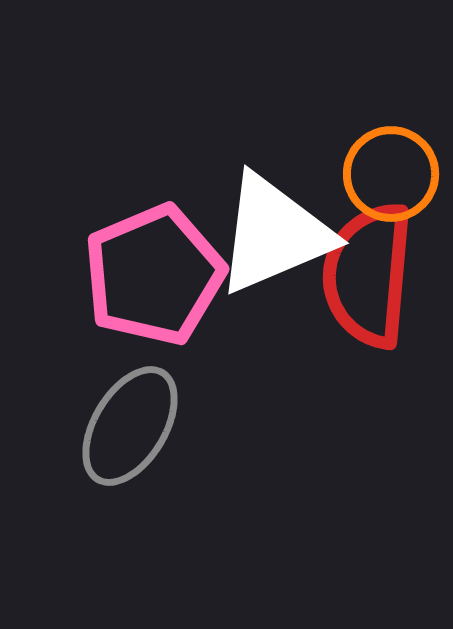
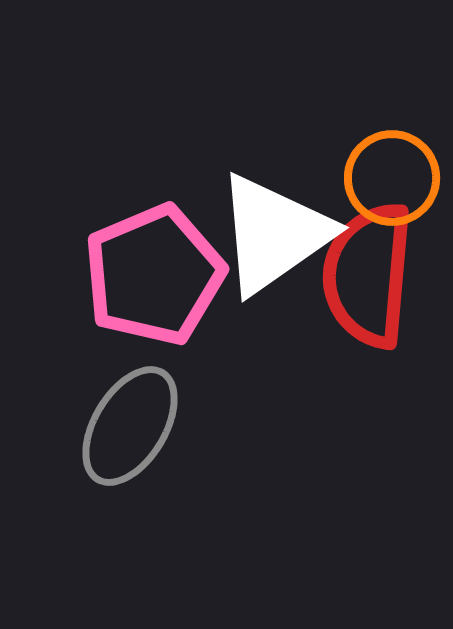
orange circle: moved 1 px right, 4 px down
white triangle: rotated 12 degrees counterclockwise
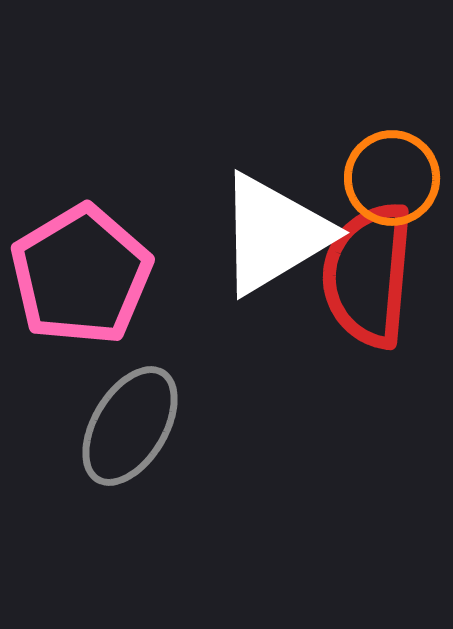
white triangle: rotated 4 degrees clockwise
pink pentagon: moved 73 px left; rotated 8 degrees counterclockwise
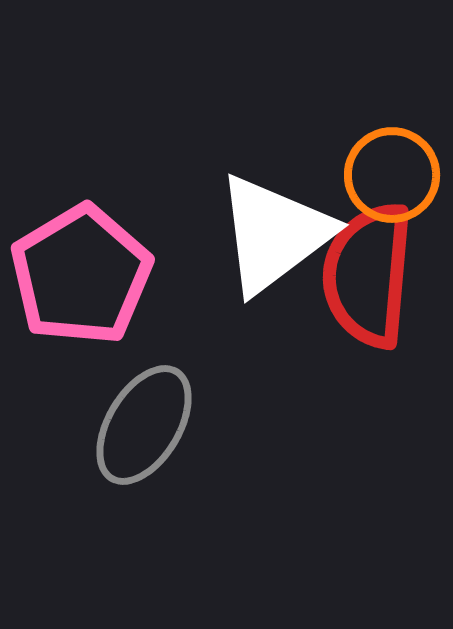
orange circle: moved 3 px up
white triangle: rotated 6 degrees counterclockwise
gray ellipse: moved 14 px right, 1 px up
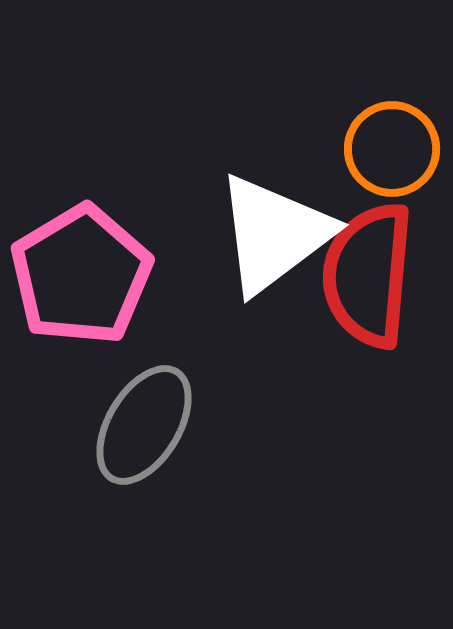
orange circle: moved 26 px up
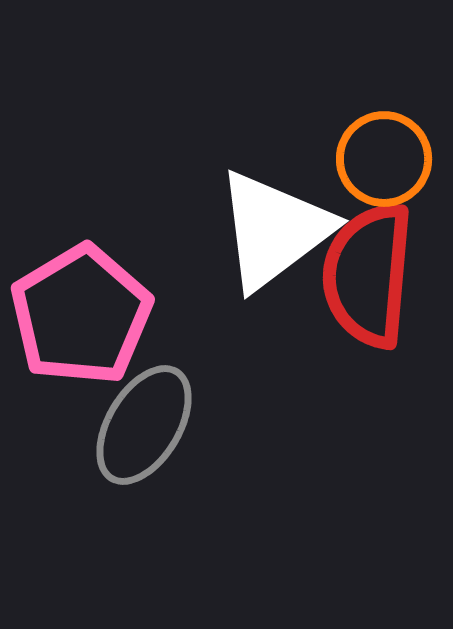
orange circle: moved 8 px left, 10 px down
white triangle: moved 4 px up
pink pentagon: moved 40 px down
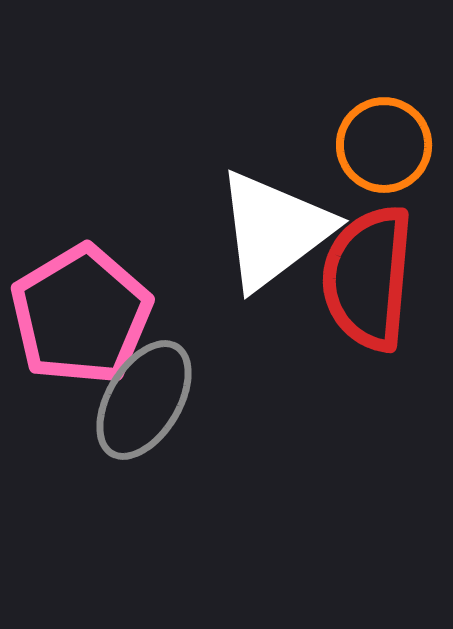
orange circle: moved 14 px up
red semicircle: moved 3 px down
gray ellipse: moved 25 px up
